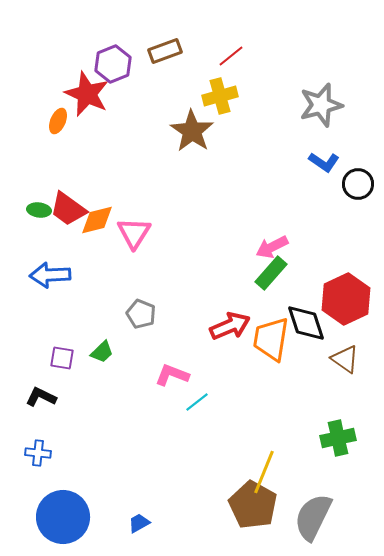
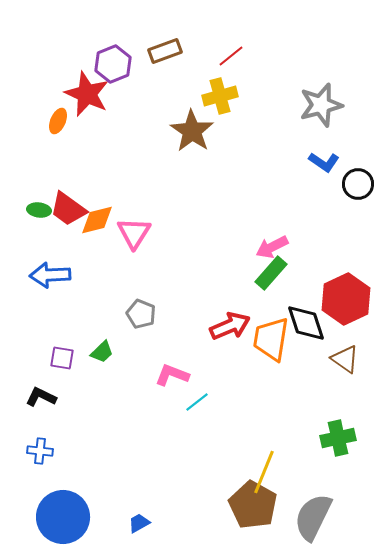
blue cross: moved 2 px right, 2 px up
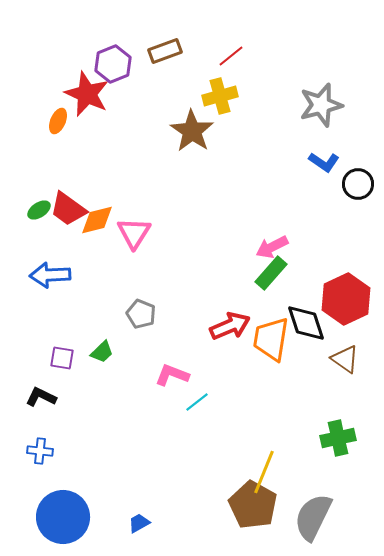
green ellipse: rotated 40 degrees counterclockwise
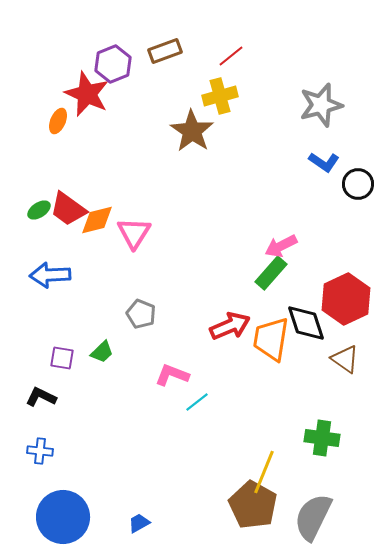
pink arrow: moved 9 px right, 1 px up
green cross: moved 16 px left; rotated 20 degrees clockwise
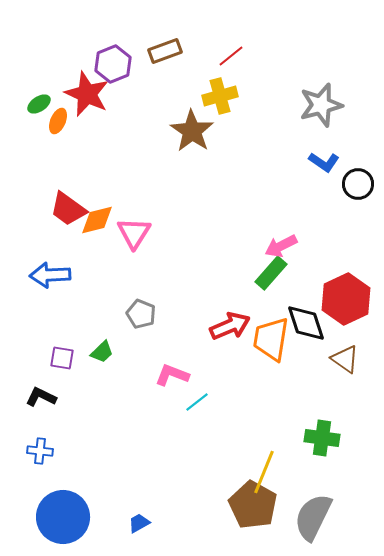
green ellipse: moved 106 px up
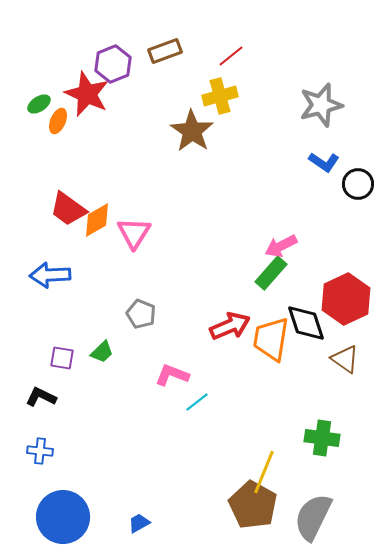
orange diamond: rotated 15 degrees counterclockwise
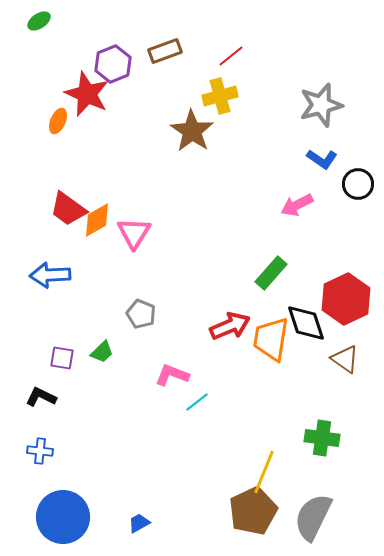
green ellipse: moved 83 px up
blue L-shape: moved 2 px left, 3 px up
pink arrow: moved 16 px right, 41 px up
brown pentagon: moved 6 px down; rotated 18 degrees clockwise
